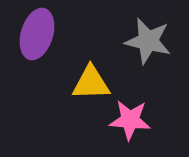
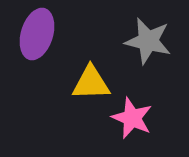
pink star: moved 2 px right, 2 px up; rotated 18 degrees clockwise
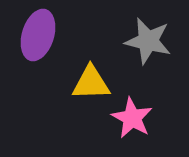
purple ellipse: moved 1 px right, 1 px down
pink star: rotated 6 degrees clockwise
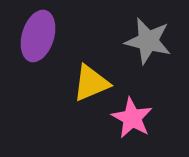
purple ellipse: moved 1 px down
yellow triangle: rotated 21 degrees counterclockwise
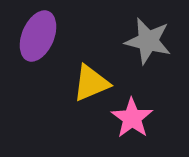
purple ellipse: rotated 6 degrees clockwise
pink star: rotated 6 degrees clockwise
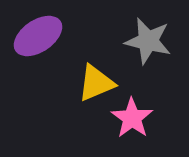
purple ellipse: rotated 33 degrees clockwise
yellow triangle: moved 5 px right
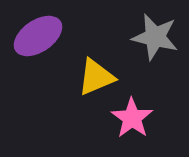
gray star: moved 7 px right, 4 px up
yellow triangle: moved 6 px up
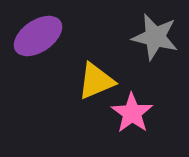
yellow triangle: moved 4 px down
pink star: moved 5 px up
